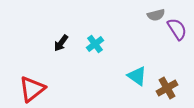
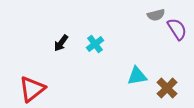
cyan triangle: rotated 45 degrees counterclockwise
brown cross: rotated 15 degrees counterclockwise
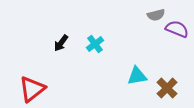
purple semicircle: rotated 35 degrees counterclockwise
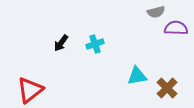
gray semicircle: moved 3 px up
purple semicircle: moved 1 px left, 1 px up; rotated 20 degrees counterclockwise
cyan cross: rotated 18 degrees clockwise
red triangle: moved 2 px left, 1 px down
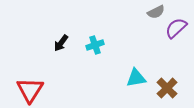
gray semicircle: rotated 12 degrees counterclockwise
purple semicircle: rotated 45 degrees counterclockwise
cyan cross: moved 1 px down
cyan triangle: moved 1 px left, 2 px down
red triangle: rotated 20 degrees counterclockwise
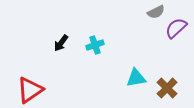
red triangle: rotated 24 degrees clockwise
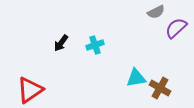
brown cross: moved 7 px left; rotated 15 degrees counterclockwise
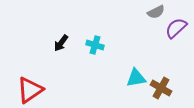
cyan cross: rotated 36 degrees clockwise
brown cross: moved 1 px right
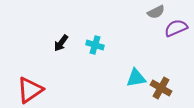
purple semicircle: rotated 20 degrees clockwise
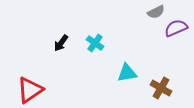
cyan cross: moved 2 px up; rotated 18 degrees clockwise
cyan triangle: moved 9 px left, 5 px up
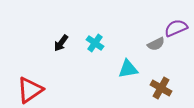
gray semicircle: moved 32 px down
cyan triangle: moved 1 px right, 4 px up
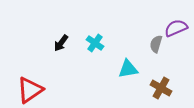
gray semicircle: rotated 132 degrees clockwise
